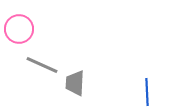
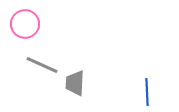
pink circle: moved 6 px right, 5 px up
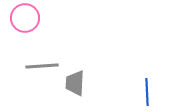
pink circle: moved 6 px up
gray line: moved 1 px down; rotated 28 degrees counterclockwise
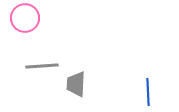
gray trapezoid: moved 1 px right, 1 px down
blue line: moved 1 px right
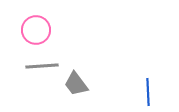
pink circle: moved 11 px right, 12 px down
gray trapezoid: rotated 40 degrees counterclockwise
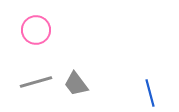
gray line: moved 6 px left, 16 px down; rotated 12 degrees counterclockwise
blue line: moved 2 px right, 1 px down; rotated 12 degrees counterclockwise
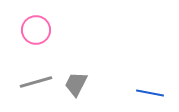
gray trapezoid: rotated 64 degrees clockwise
blue line: rotated 64 degrees counterclockwise
